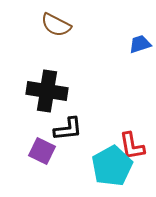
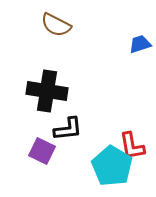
cyan pentagon: rotated 12 degrees counterclockwise
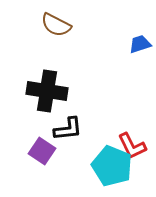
red L-shape: rotated 16 degrees counterclockwise
purple square: rotated 8 degrees clockwise
cyan pentagon: rotated 9 degrees counterclockwise
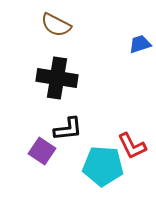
black cross: moved 10 px right, 13 px up
cyan pentagon: moved 9 px left; rotated 18 degrees counterclockwise
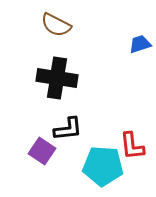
red L-shape: rotated 20 degrees clockwise
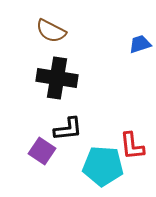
brown semicircle: moved 5 px left, 6 px down
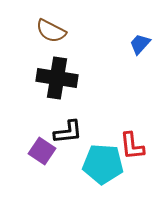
blue trapezoid: rotated 30 degrees counterclockwise
black L-shape: moved 3 px down
cyan pentagon: moved 2 px up
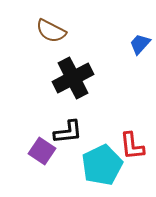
black cross: moved 16 px right; rotated 36 degrees counterclockwise
cyan pentagon: moved 1 px left, 1 px down; rotated 30 degrees counterclockwise
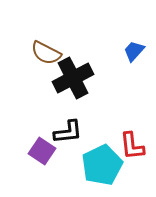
brown semicircle: moved 5 px left, 22 px down
blue trapezoid: moved 6 px left, 7 px down
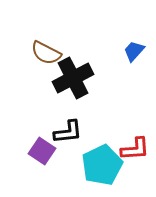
red L-shape: moved 3 px right, 3 px down; rotated 88 degrees counterclockwise
